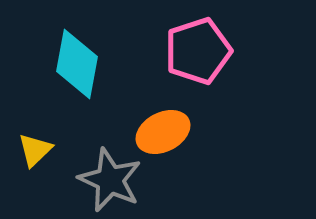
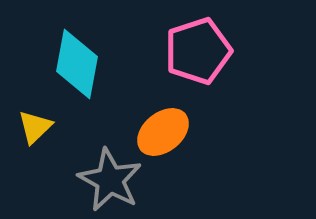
orange ellipse: rotated 12 degrees counterclockwise
yellow triangle: moved 23 px up
gray star: rotated 4 degrees clockwise
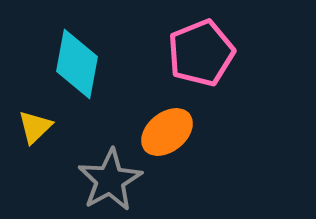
pink pentagon: moved 3 px right, 2 px down; rotated 4 degrees counterclockwise
orange ellipse: moved 4 px right
gray star: rotated 14 degrees clockwise
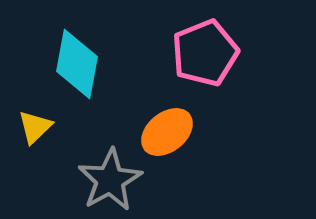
pink pentagon: moved 4 px right
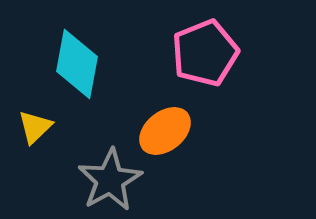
orange ellipse: moved 2 px left, 1 px up
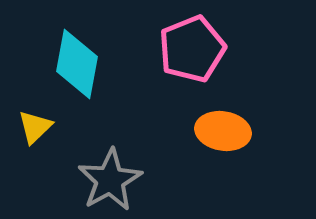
pink pentagon: moved 13 px left, 4 px up
orange ellipse: moved 58 px right; rotated 48 degrees clockwise
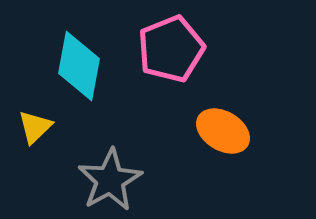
pink pentagon: moved 21 px left
cyan diamond: moved 2 px right, 2 px down
orange ellipse: rotated 22 degrees clockwise
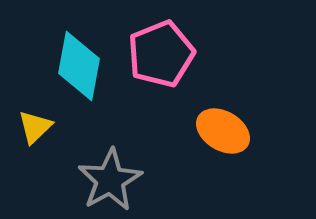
pink pentagon: moved 10 px left, 5 px down
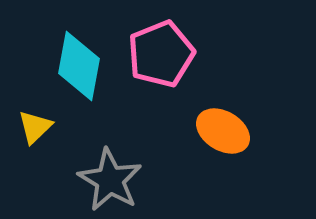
gray star: rotated 12 degrees counterclockwise
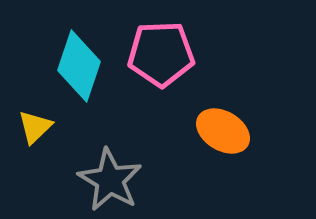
pink pentagon: rotated 20 degrees clockwise
cyan diamond: rotated 8 degrees clockwise
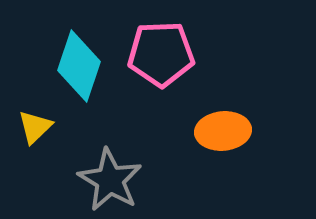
orange ellipse: rotated 36 degrees counterclockwise
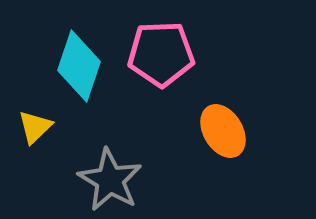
orange ellipse: rotated 64 degrees clockwise
